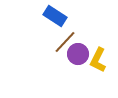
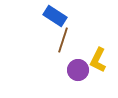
brown line: moved 2 px left, 2 px up; rotated 25 degrees counterclockwise
purple circle: moved 16 px down
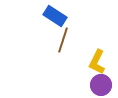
yellow L-shape: moved 1 px left, 2 px down
purple circle: moved 23 px right, 15 px down
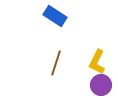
brown line: moved 7 px left, 23 px down
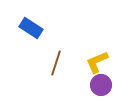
blue rectangle: moved 24 px left, 12 px down
yellow L-shape: rotated 40 degrees clockwise
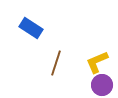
purple circle: moved 1 px right
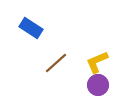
brown line: rotated 30 degrees clockwise
purple circle: moved 4 px left
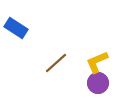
blue rectangle: moved 15 px left
purple circle: moved 2 px up
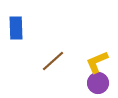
blue rectangle: rotated 55 degrees clockwise
brown line: moved 3 px left, 2 px up
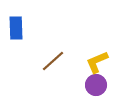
purple circle: moved 2 px left, 2 px down
